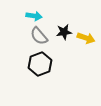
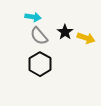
cyan arrow: moved 1 px left, 1 px down
black star: moved 1 px right; rotated 28 degrees counterclockwise
black hexagon: rotated 10 degrees counterclockwise
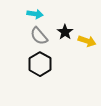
cyan arrow: moved 2 px right, 3 px up
yellow arrow: moved 1 px right, 3 px down
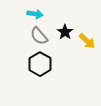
yellow arrow: rotated 24 degrees clockwise
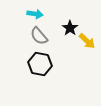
black star: moved 5 px right, 4 px up
black hexagon: rotated 20 degrees counterclockwise
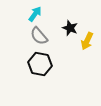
cyan arrow: rotated 63 degrees counterclockwise
black star: rotated 14 degrees counterclockwise
yellow arrow: rotated 72 degrees clockwise
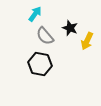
gray semicircle: moved 6 px right
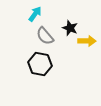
yellow arrow: rotated 114 degrees counterclockwise
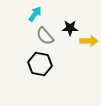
black star: rotated 21 degrees counterclockwise
yellow arrow: moved 2 px right
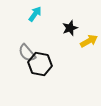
black star: rotated 21 degrees counterclockwise
gray semicircle: moved 18 px left, 17 px down
yellow arrow: rotated 30 degrees counterclockwise
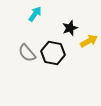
black hexagon: moved 13 px right, 11 px up
